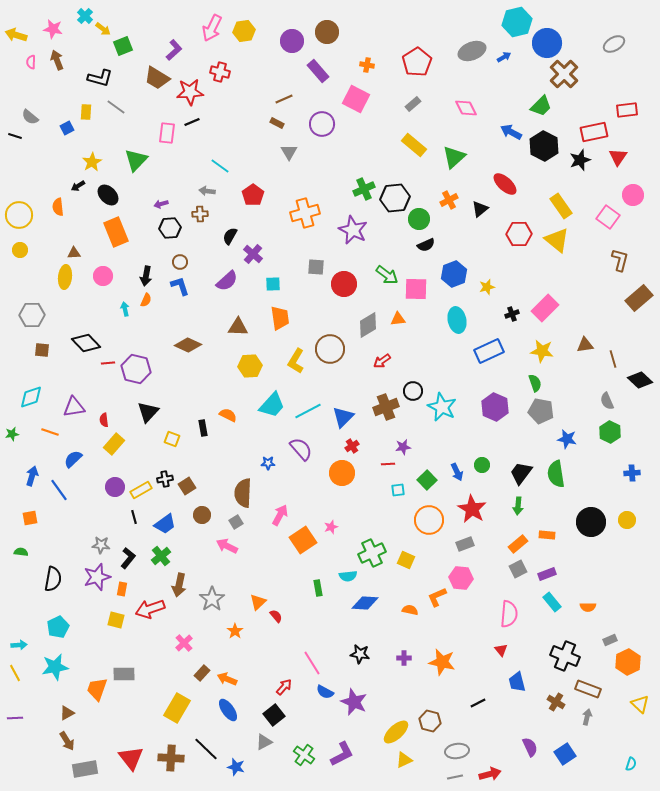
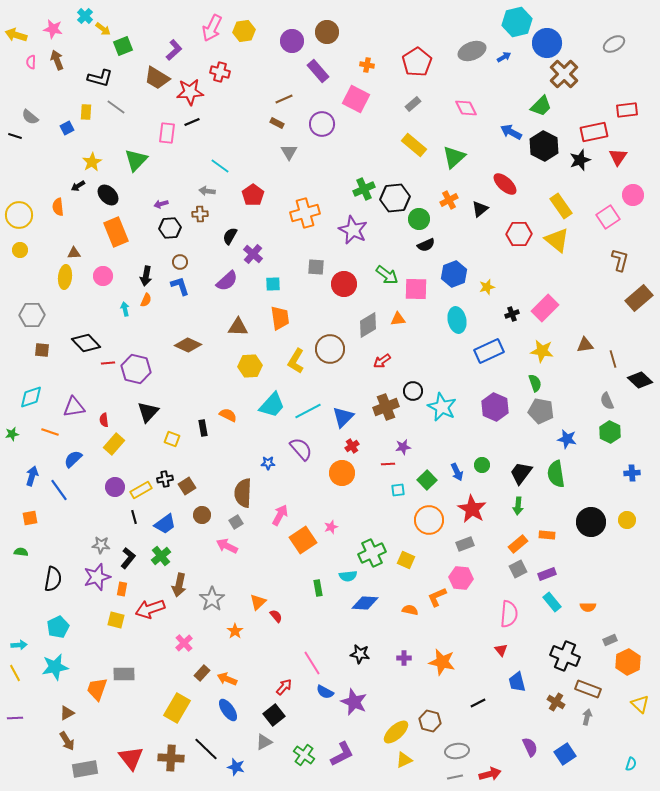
pink square at (608, 217): rotated 20 degrees clockwise
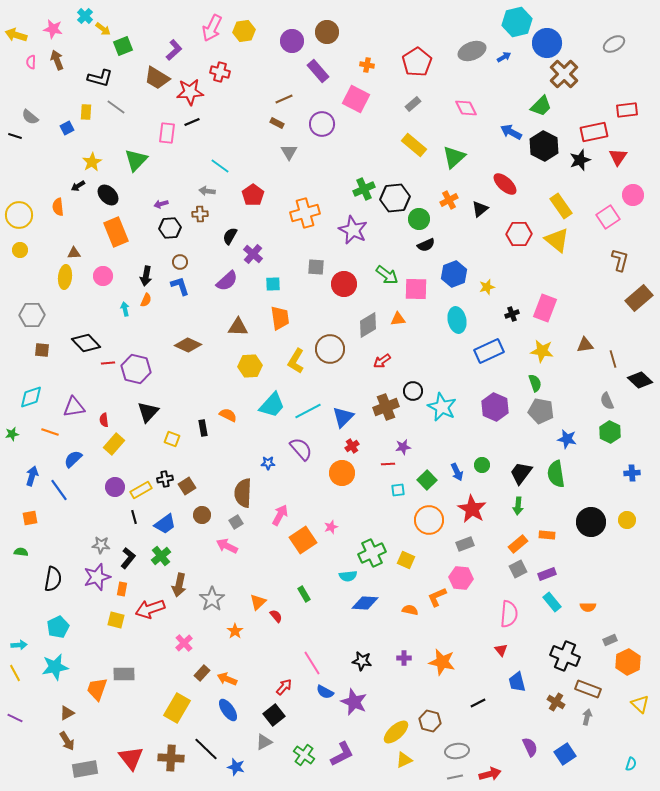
pink rectangle at (545, 308): rotated 24 degrees counterclockwise
green rectangle at (318, 588): moved 14 px left, 6 px down; rotated 21 degrees counterclockwise
black star at (360, 654): moved 2 px right, 7 px down
purple line at (15, 718): rotated 28 degrees clockwise
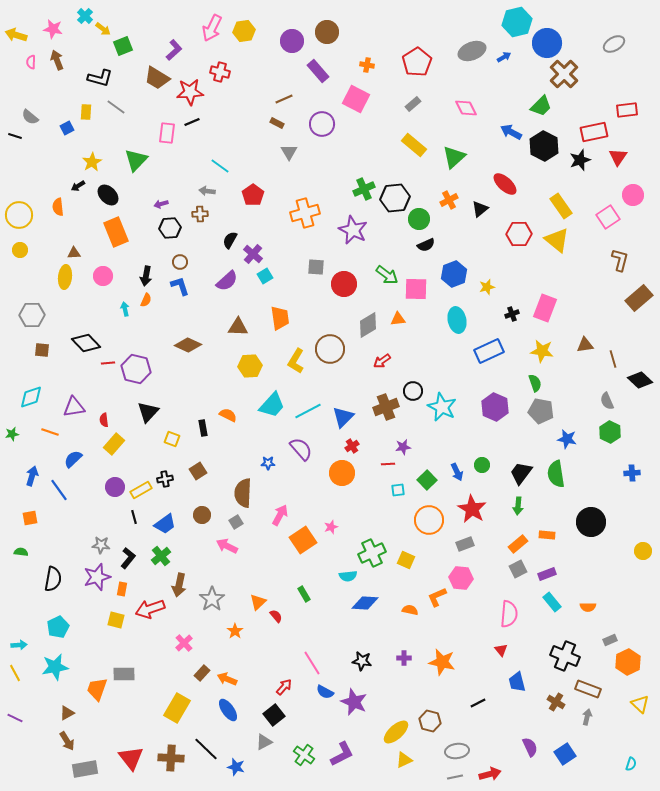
black semicircle at (230, 236): moved 4 px down
cyan square at (273, 284): moved 8 px left, 8 px up; rotated 28 degrees counterclockwise
brown square at (187, 486): moved 11 px right, 15 px up
yellow circle at (627, 520): moved 16 px right, 31 px down
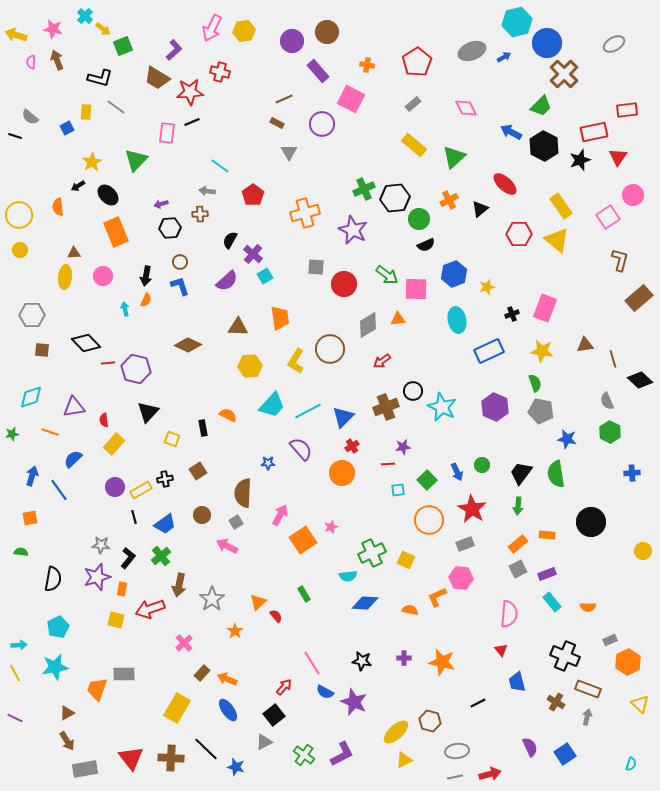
pink square at (356, 99): moved 5 px left
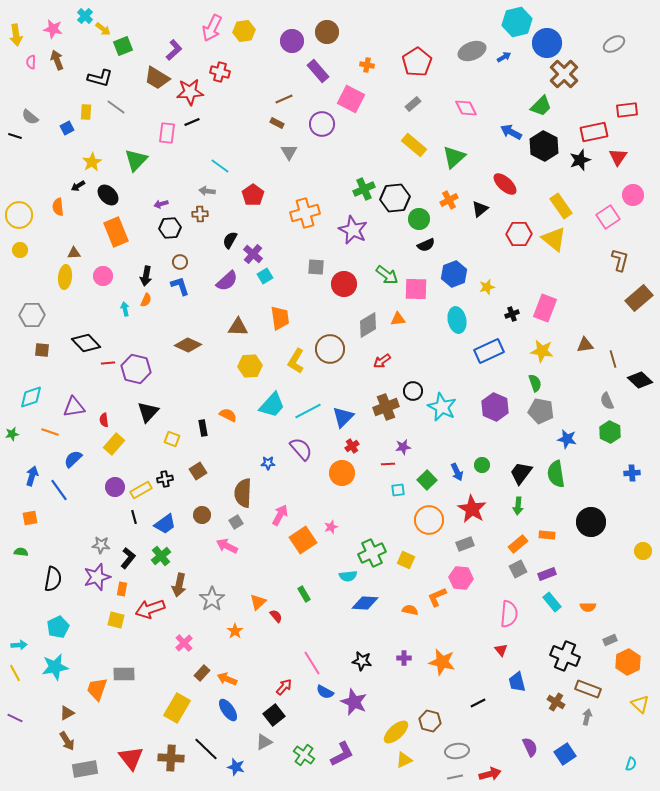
yellow arrow at (16, 35): rotated 115 degrees counterclockwise
yellow triangle at (557, 240): moved 3 px left, 1 px up
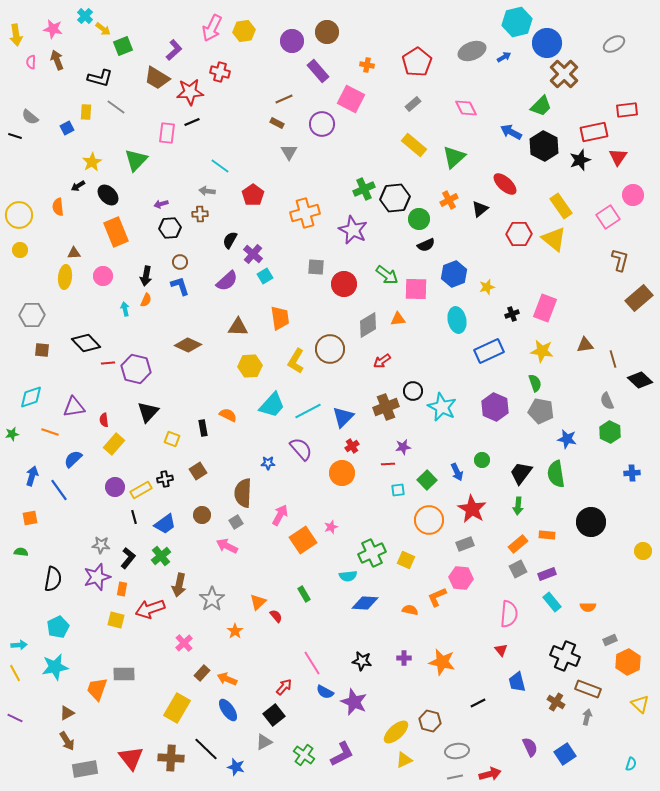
green circle at (482, 465): moved 5 px up
